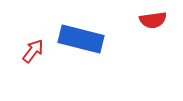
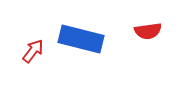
red semicircle: moved 5 px left, 11 px down
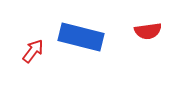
blue rectangle: moved 2 px up
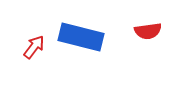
red arrow: moved 1 px right, 4 px up
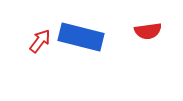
red arrow: moved 6 px right, 6 px up
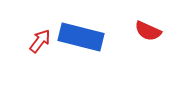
red semicircle: rotated 32 degrees clockwise
